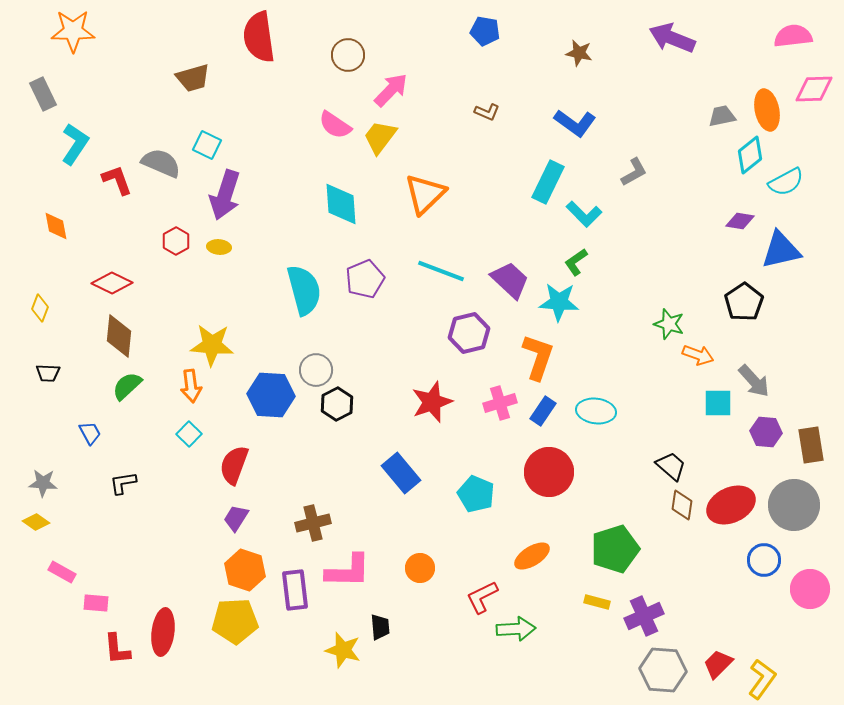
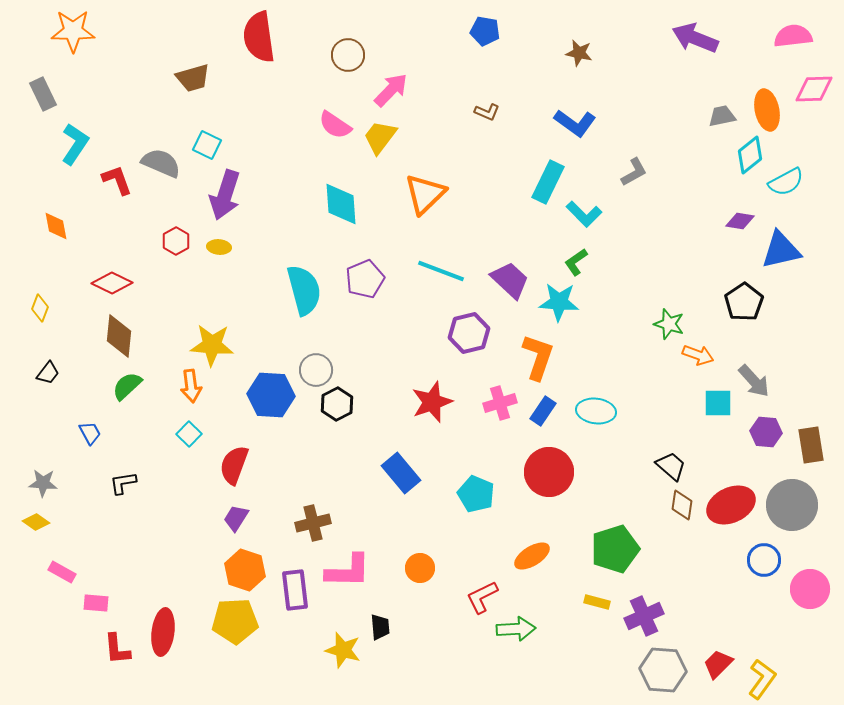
purple arrow at (672, 38): moved 23 px right
black trapezoid at (48, 373): rotated 55 degrees counterclockwise
gray circle at (794, 505): moved 2 px left
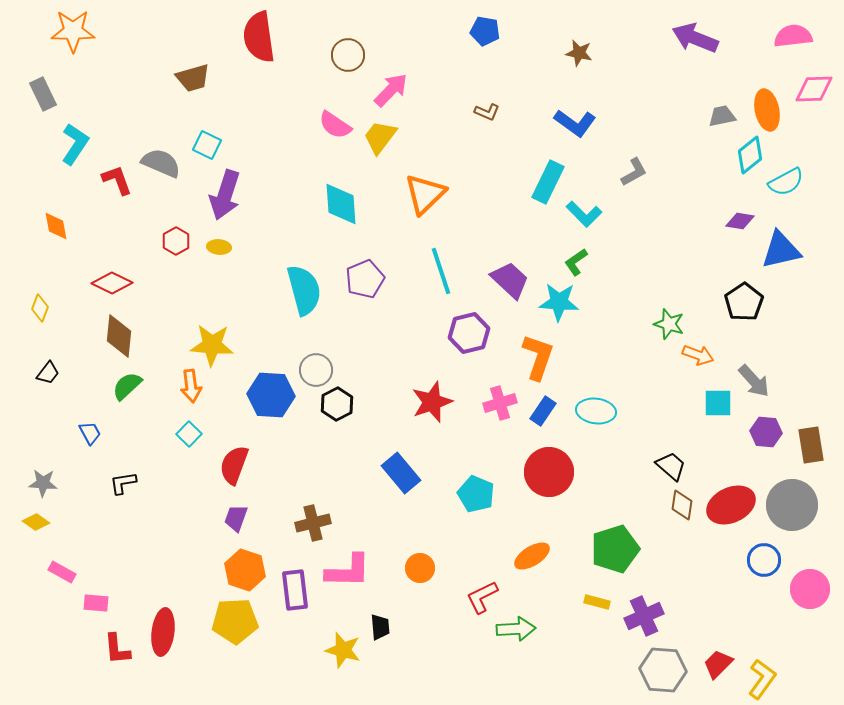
cyan line at (441, 271): rotated 51 degrees clockwise
purple trapezoid at (236, 518): rotated 12 degrees counterclockwise
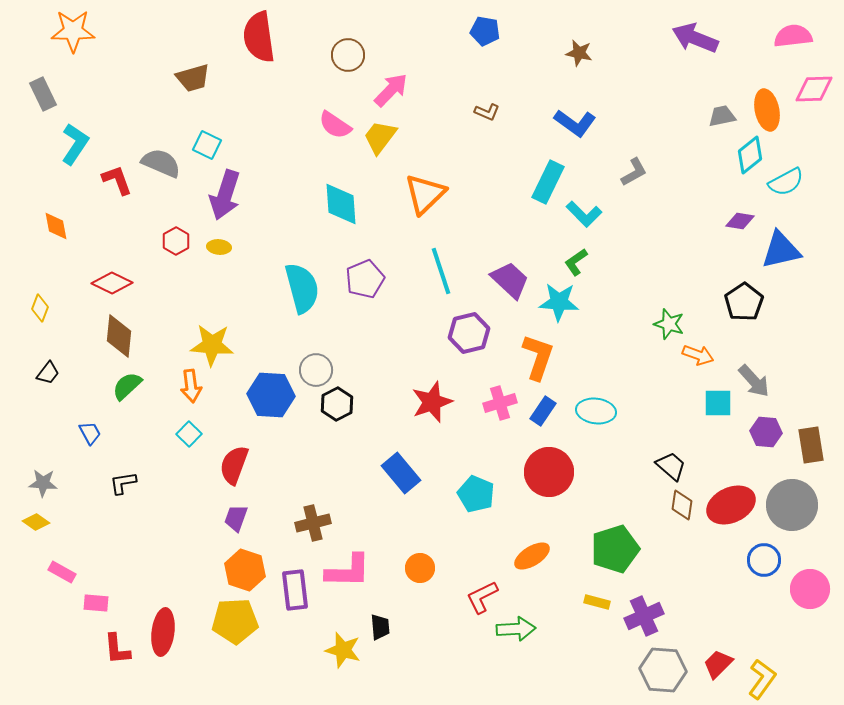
cyan semicircle at (304, 290): moved 2 px left, 2 px up
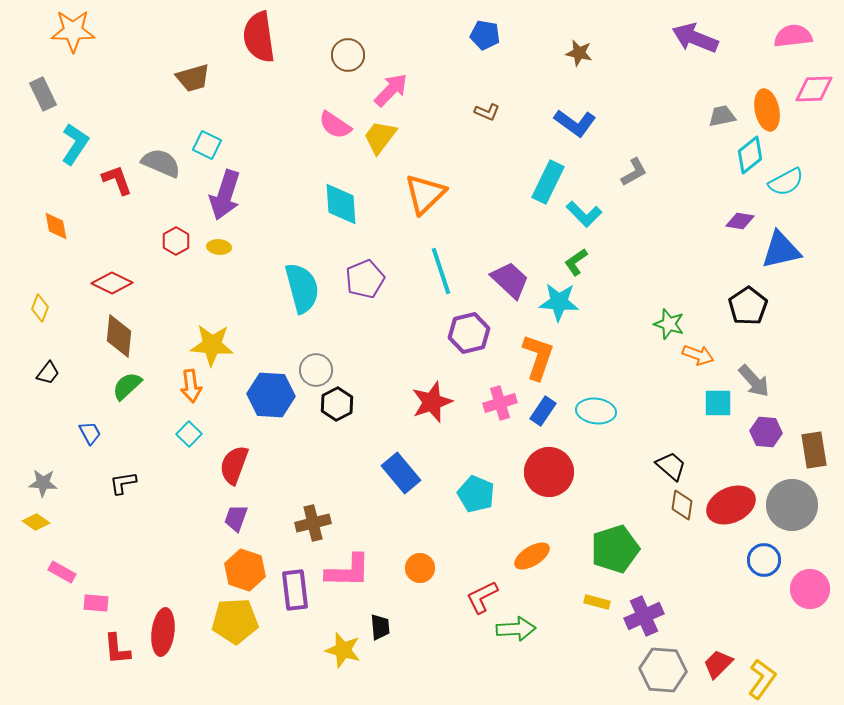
blue pentagon at (485, 31): moved 4 px down
black pentagon at (744, 302): moved 4 px right, 4 px down
brown rectangle at (811, 445): moved 3 px right, 5 px down
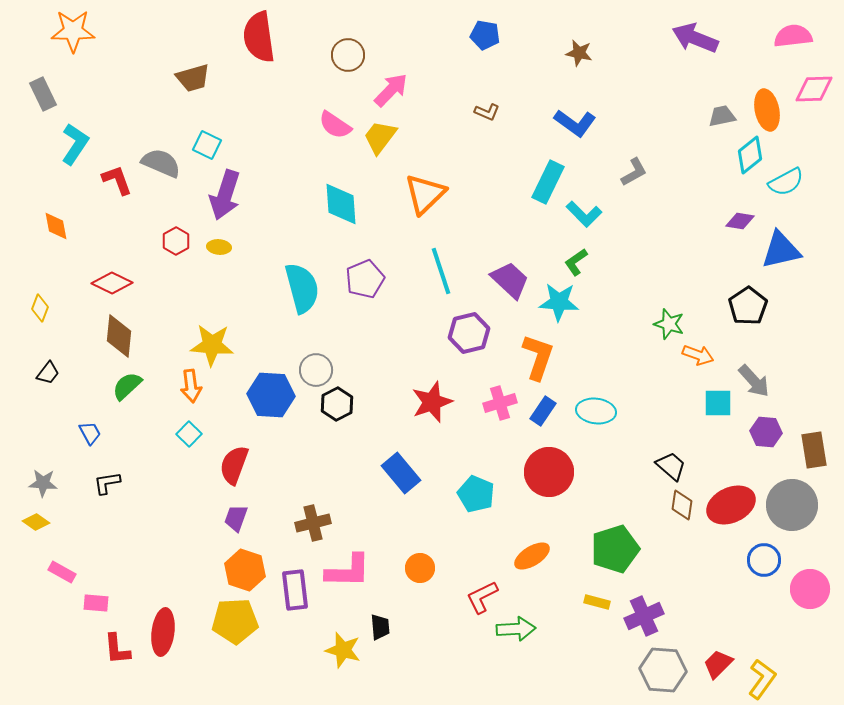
black L-shape at (123, 483): moved 16 px left
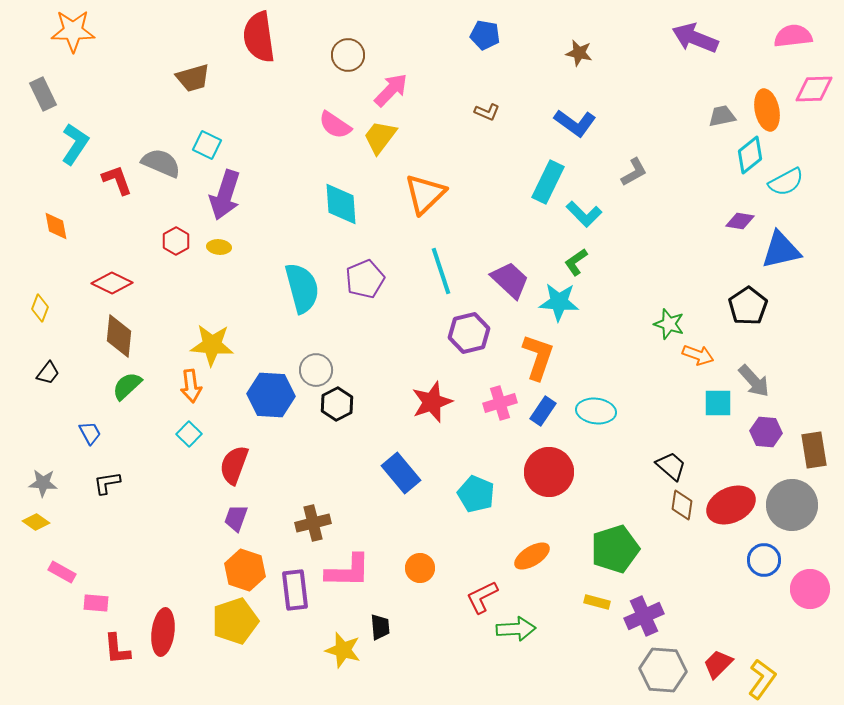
yellow pentagon at (235, 621): rotated 15 degrees counterclockwise
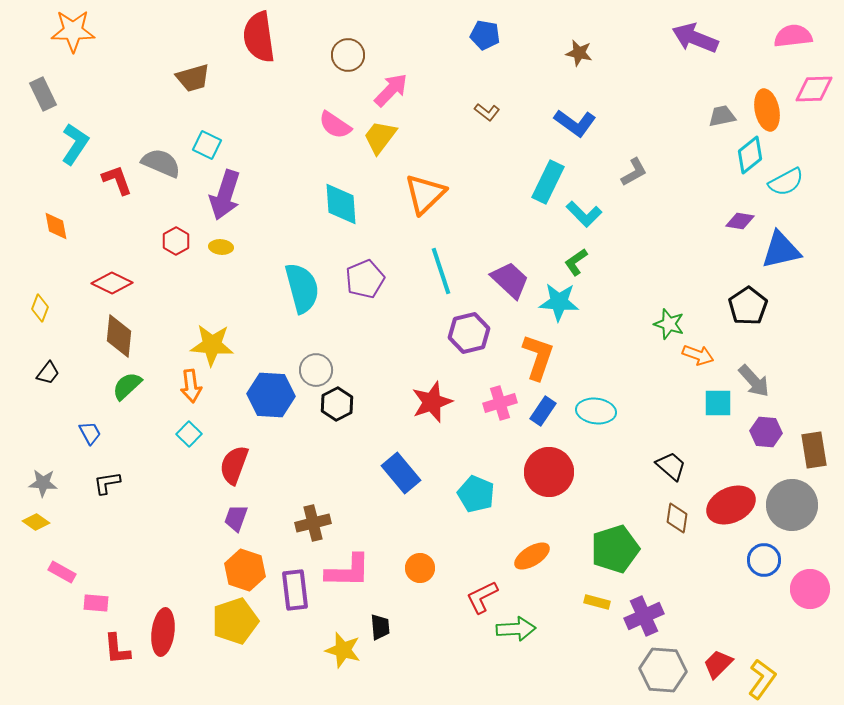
brown L-shape at (487, 112): rotated 15 degrees clockwise
yellow ellipse at (219, 247): moved 2 px right
brown diamond at (682, 505): moved 5 px left, 13 px down
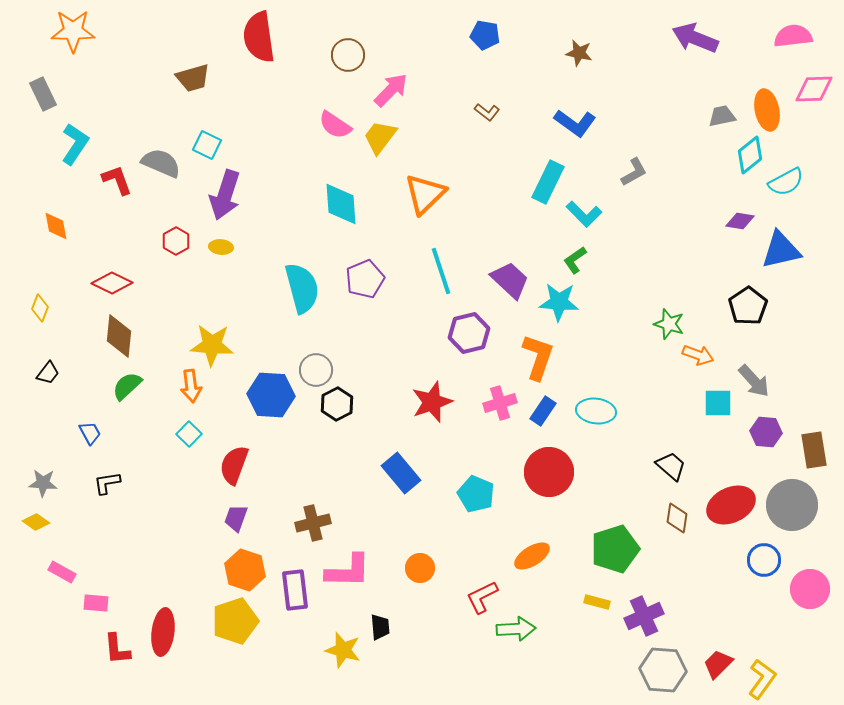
green L-shape at (576, 262): moved 1 px left, 2 px up
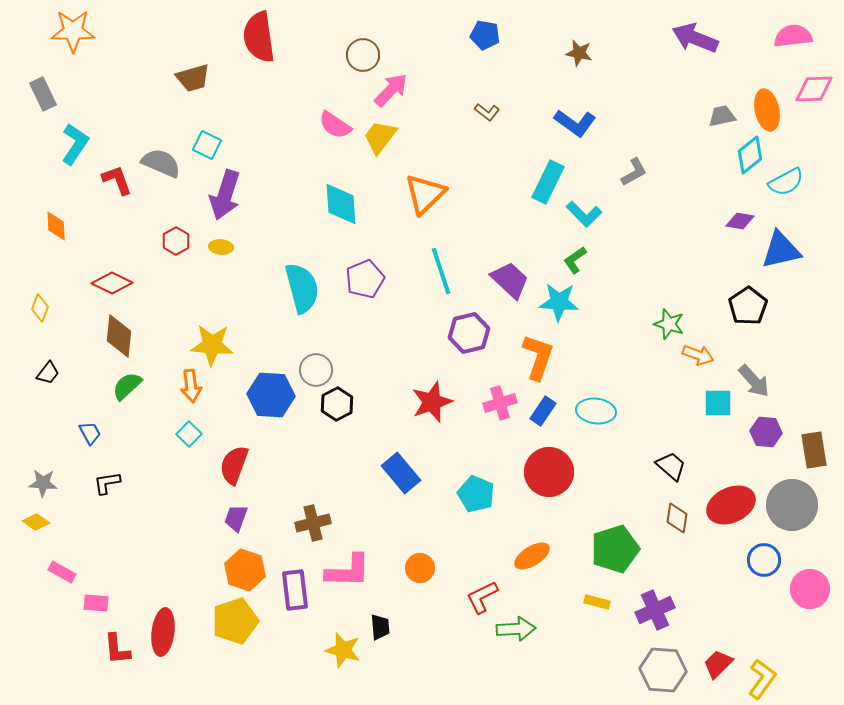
brown circle at (348, 55): moved 15 px right
orange diamond at (56, 226): rotated 8 degrees clockwise
purple cross at (644, 616): moved 11 px right, 6 px up
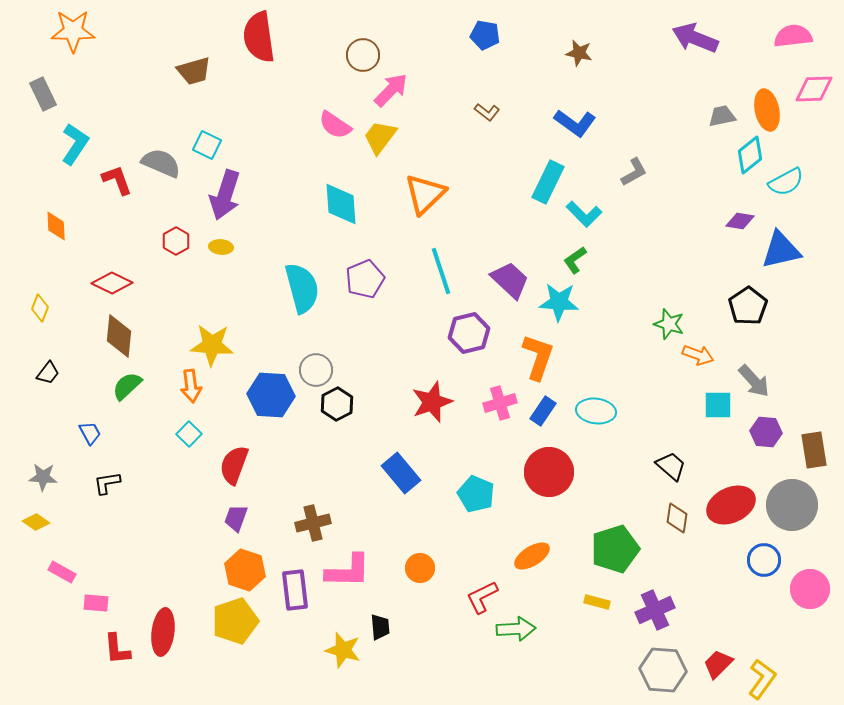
brown trapezoid at (193, 78): moved 1 px right, 7 px up
cyan square at (718, 403): moved 2 px down
gray star at (43, 483): moved 6 px up
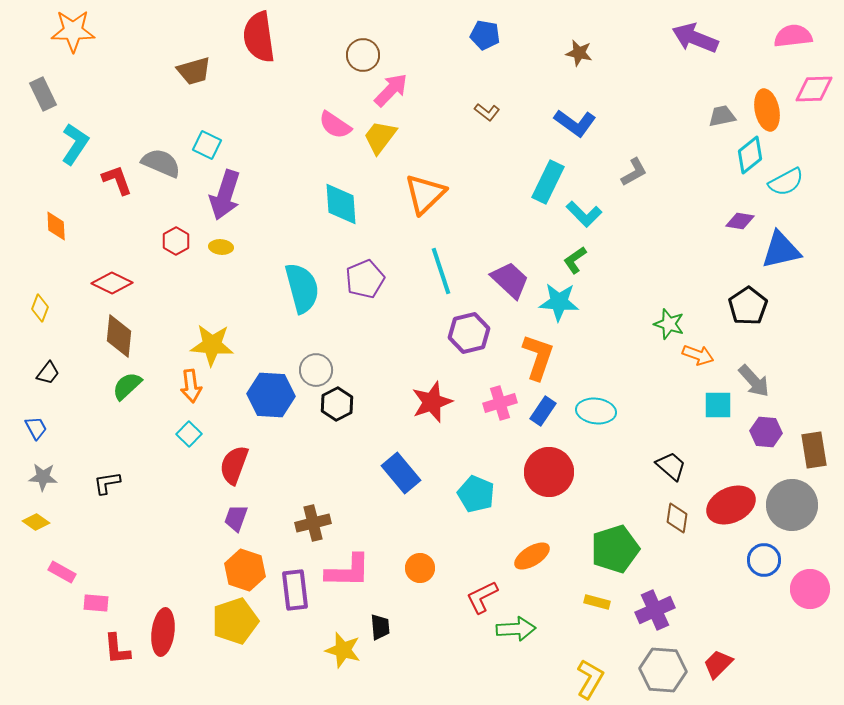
blue trapezoid at (90, 433): moved 54 px left, 5 px up
yellow L-shape at (762, 679): moved 172 px left; rotated 6 degrees counterclockwise
